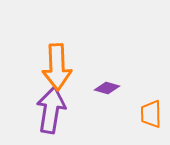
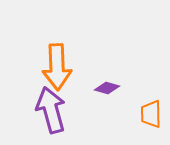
purple arrow: rotated 24 degrees counterclockwise
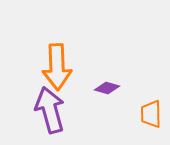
purple arrow: moved 1 px left
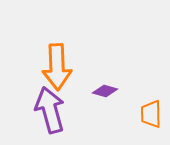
purple diamond: moved 2 px left, 3 px down
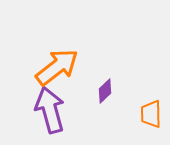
orange arrow: rotated 126 degrees counterclockwise
purple diamond: rotated 60 degrees counterclockwise
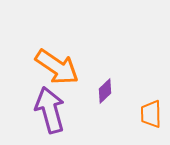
orange arrow: rotated 72 degrees clockwise
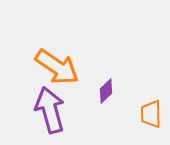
purple diamond: moved 1 px right
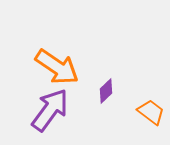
purple arrow: rotated 51 degrees clockwise
orange trapezoid: moved 2 px up; rotated 128 degrees clockwise
